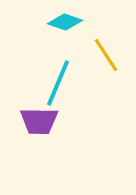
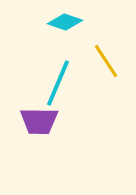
yellow line: moved 6 px down
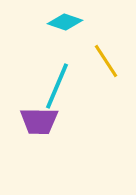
cyan line: moved 1 px left, 3 px down
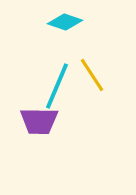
yellow line: moved 14 px left, 14 px down
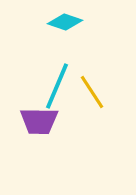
yellow line: moved 17 px down
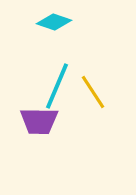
cyan diamond: moved 11 px left
yellow line: moved 1 px right
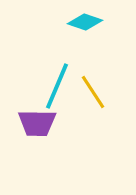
cyan diamond: moved 31 px right
purple trapezoid: moved 2 px left, 2 px down
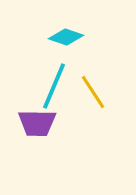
cyan diamond: moved 19 px left, 15 px down
cyan line: moved 3 px left
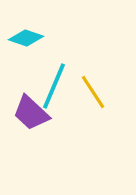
cyan diamond: moved 40 px left, 1 px down
purple trapezoid: moved 6 px left, 10 px up; rotated 42 degrees clockwise
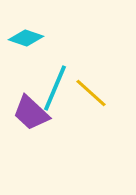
cyan line: moved 1 px right, 2 px down
yellow line: moved 2 px left, 1 px down; rotated 15 degrees counterclockwise
